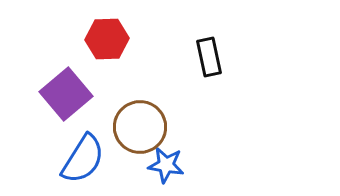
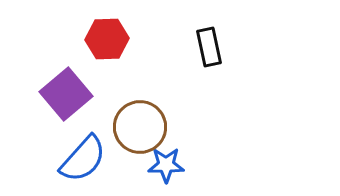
black rectangle: moved 10 px up
blue semicircle: rotated 10 degrees clockwise
blue star: rotated 9 degrees counterclockwise
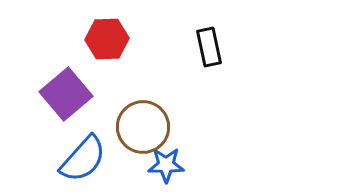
brown circle: moved 3 px right
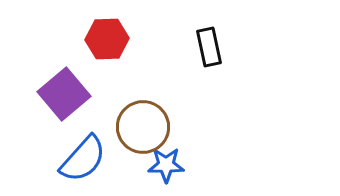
purple square: moved 2 px left
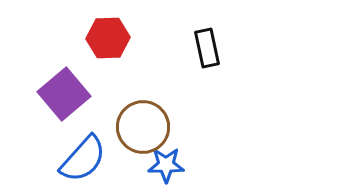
red hexagon: moved 1 px right, 1 px up
black rectangle: moved 2 px left, 1 px down
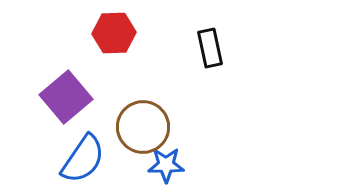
red hexagon: moved 6 px right, 5 px up
black rectangle: moved 3 px right
purple square: moved 2 px right, 3 px down
blue semicircle: rotated 8 degrees counterclockwise
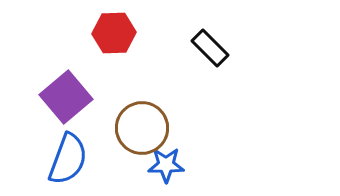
black rectangle: rotated 33 degrees counterclockwise
brown circle: moved 1 px left, 1 px down
blue semicircle: moved 15 px left; rotated 14 degrees counterclockwise
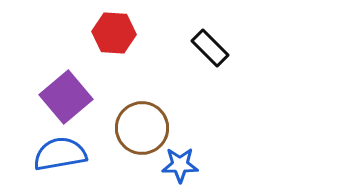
red hexagon: rotated 6 degrees clockwise
blue semicircle: moved 8 px left, 5 px up; rotated 120 degrees counterclockwise
blue star: moved 14 px right
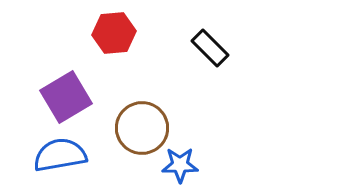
red hexagon: rotated 9 degrees counterclockwise
purple square: rotated 9 degrees clockwise
blue semicircle: moved 1 px down
